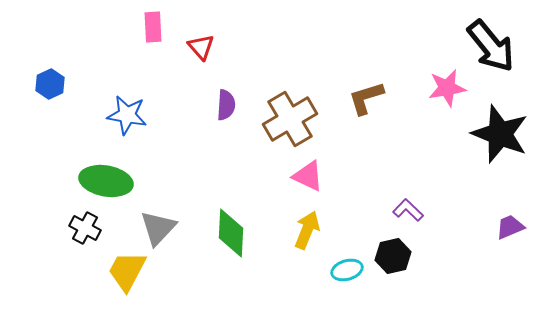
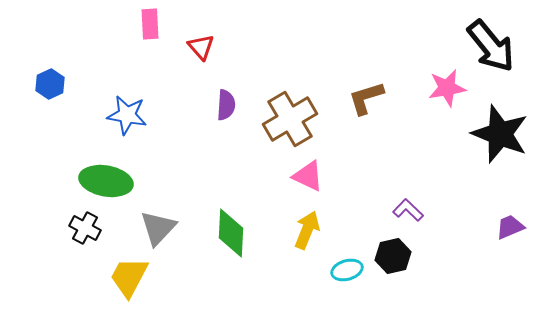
pink rectangle: moved 3 px left, 3 px up
yellow trapezoid: moved 2 px right, 6 px down
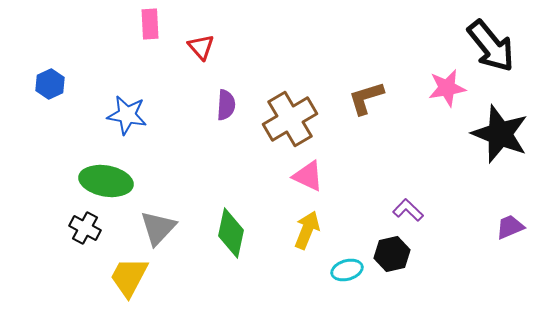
green diamond: rotated 9 degrees clockwise
black hexagon: moved 1 px left, 2 px up
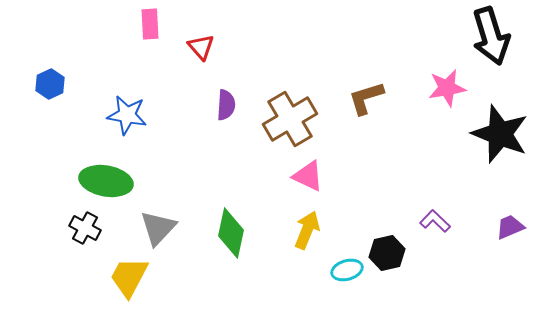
black arrow: moved 10 px up; rotated 22 degrees clockwise
purple L-shape: moved 27 px right, 11 px down
black hexagon: moved 5 px left, 1 px up
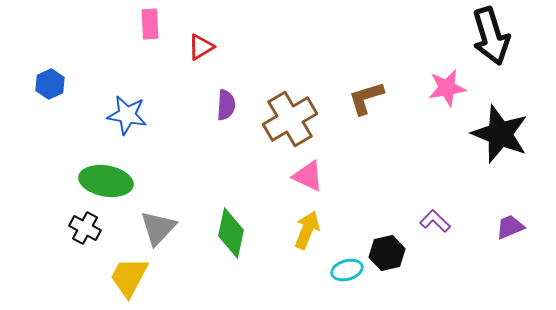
red triangle: rotated 40 degrees clockwise
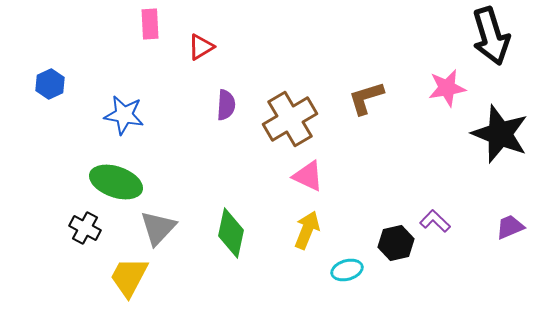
blue star: moved 3 px left
green ellipse: moved 10 px right, 1 px down; rotated 9 degrees clockwise
black hexagon: moved 9 px right, 10 px up
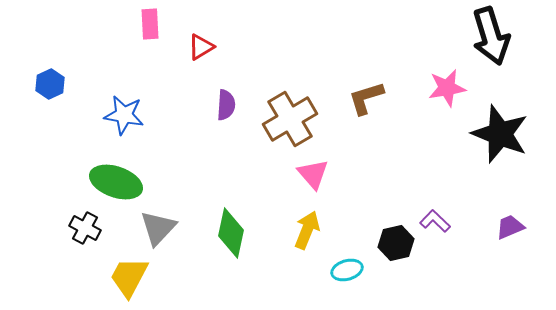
pink triangle: moved 5 px right, 2 px up; rotated 24 degrees clockwise
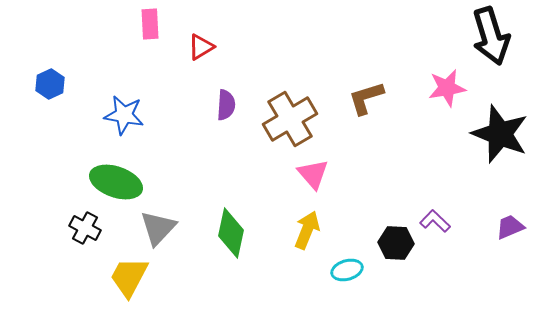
black hexagon: rotated 16 degrees clockwise
